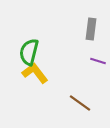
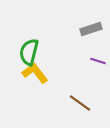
gray rectangle: rotated 65 degrees clockwise
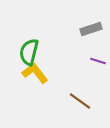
brown line: moved 2 px up
